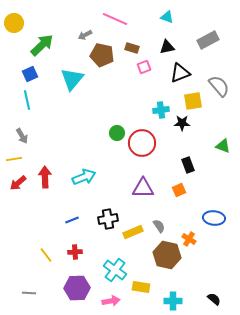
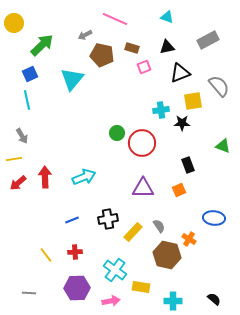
yellow rectangle at (133, 232): rotated 24 degrees counterclockwise
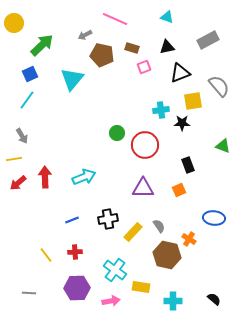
cyan line at (27, 100): rotated 48 degrees clockwise
red circle at (142, 143): moved 3 px right, 2 px down
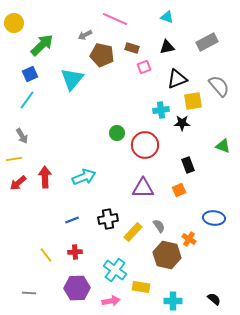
gray rectangle at (208, 40): moved 1 px left, 2 px down
black triangle at (180, 73): moved 3 px left, 6 px down
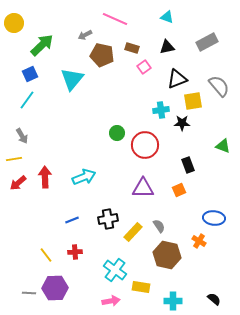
pink square at (144, 67): rotated 16 degrees counterclockwise
orange cross at (189, 239): moved 10 px right, 2 px down
purple hexagon at (77, 288): moved 22 px left
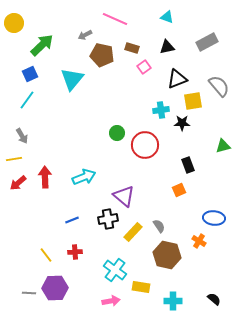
green triangle at (223, 146): rotated 35 degrees counterclockwise
purple triangle at (143, 188): moved 19 px left, 8 px down; rotated 40 degrees clockwise
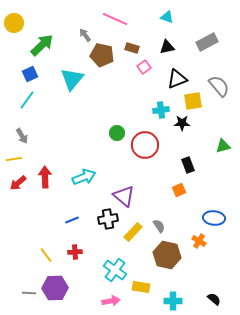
gray arrow at (85, 35): rotated 80 degrees clockwise
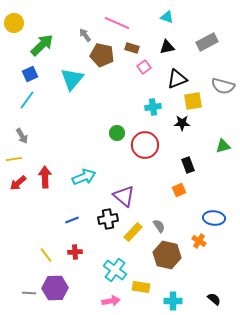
pink line at (115, 19): moved 2 px right, 4 px down
gray semicircle at (219, 86): moved 4 px right; rotated 145 degrees clockwise
cyan cross at (161, 110): moved 8 px left, 3 px up
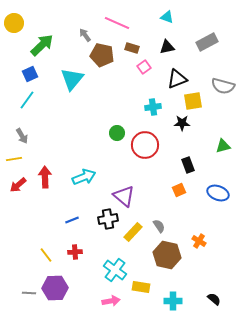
red arrow at (18, 183): moved 2 px down
blue ellipse at (214, 218): moved 4 px right, 25 px up; rotated 15 degrees clockwise
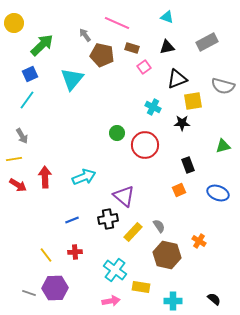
cyan cross at (153, 107): rotated 35 degrees clockwise
red arrow at (18, 185): rotated 108 degrees counterclockwise
gray line at (29, 293): rotated 16 degrees clockwise
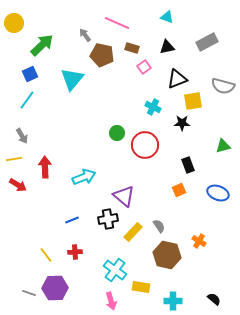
red arrow at (45, 177): moved 10 px up
pink arrow at (111, 301): rotated 84 degrees clockwise
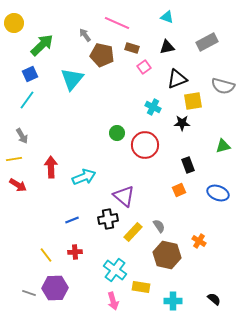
red arrow at (45, 167): moved 6 px right
pink arrow at (111, 301): moved 2 px right
